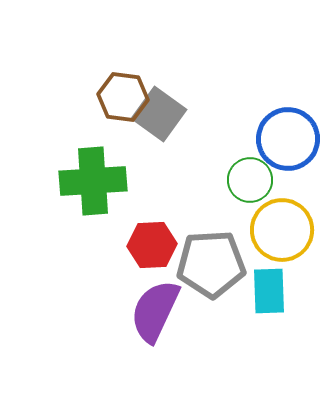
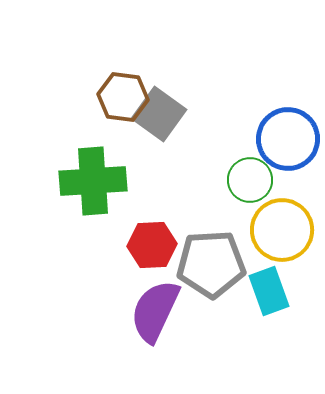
cyan rectangle: rotated 18 degrees counterclockwise
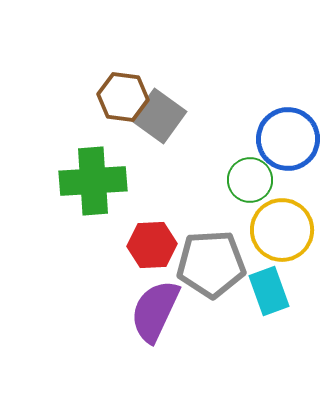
gray square: moved 2 px down
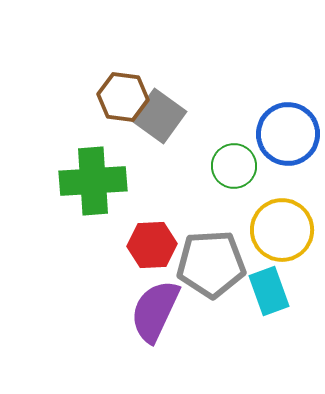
blue circle: moved 5 px up
green circle: moved 16 px left, 14 px up
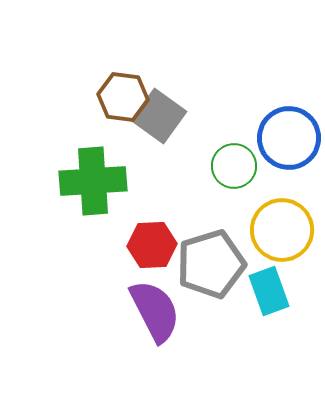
blue circle: moved 1 px right, 4 px down
gray pentagon: rotated 14 degrees counterclockwise
purple semicircle: rotated 128 degrees clockwise
